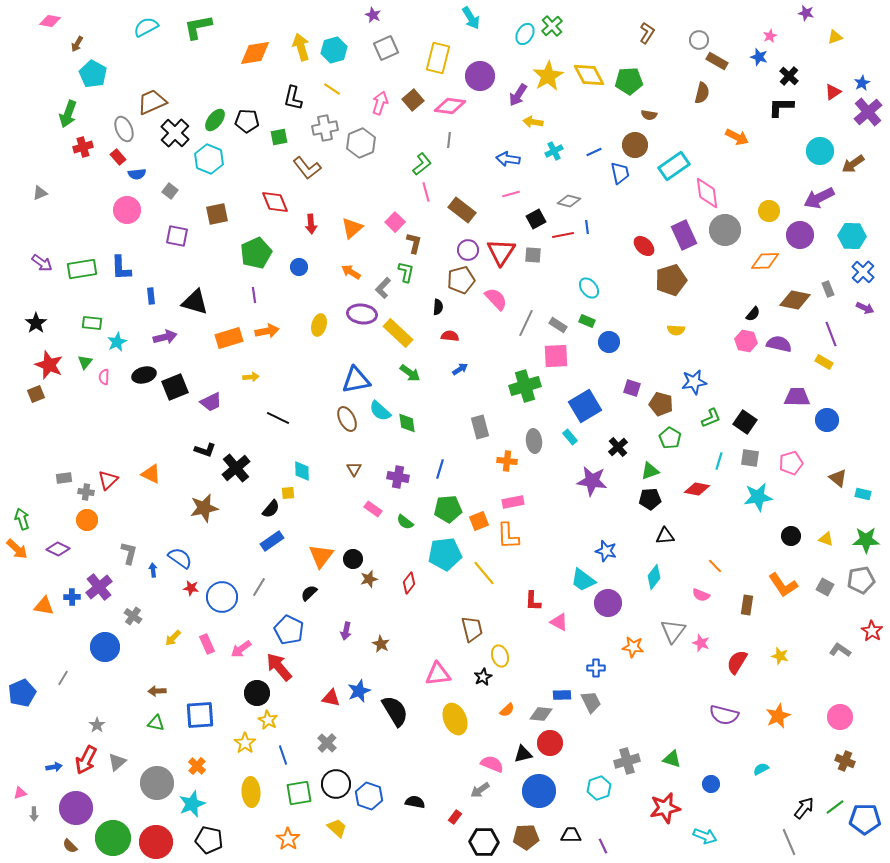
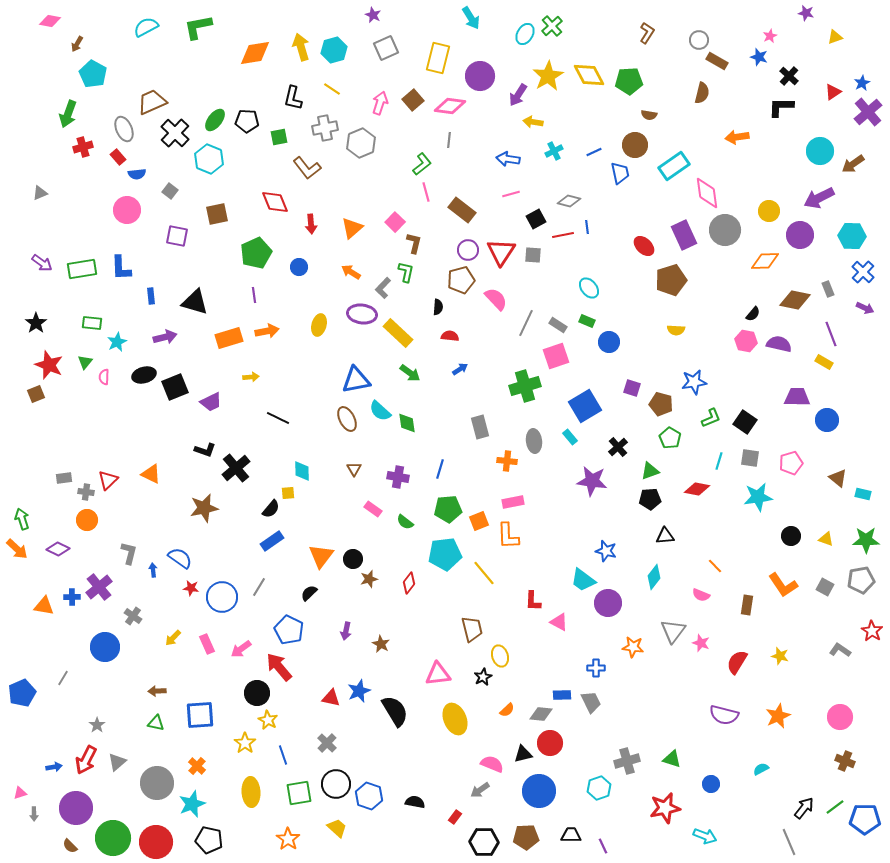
orange arrow at (737, 137): rotated 145 degrees clockwise
pink square at (556, 356): rotated 16 degrees counterclockwise
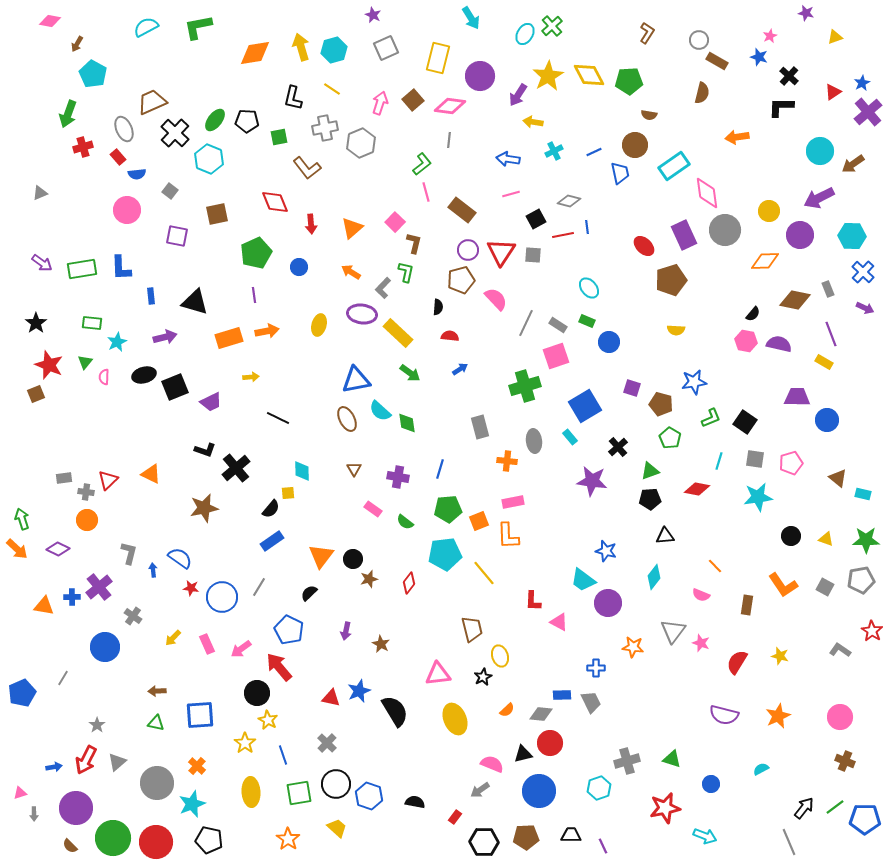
gray square at (750, 458): moved 5 px right, 1 px down
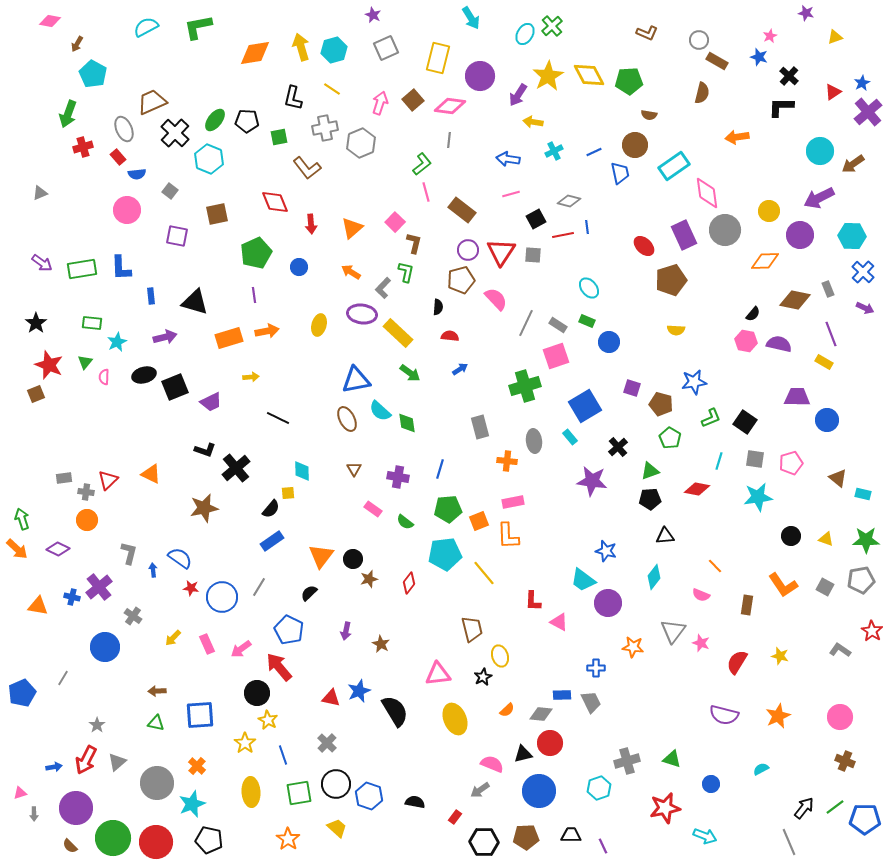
brown L-shape at (647, 33): rotated 80 degrees clockwise
blue cross at (72, 597): rotated 14 degrees clockwise
orange triangle at (44, 606): moved 6 px left
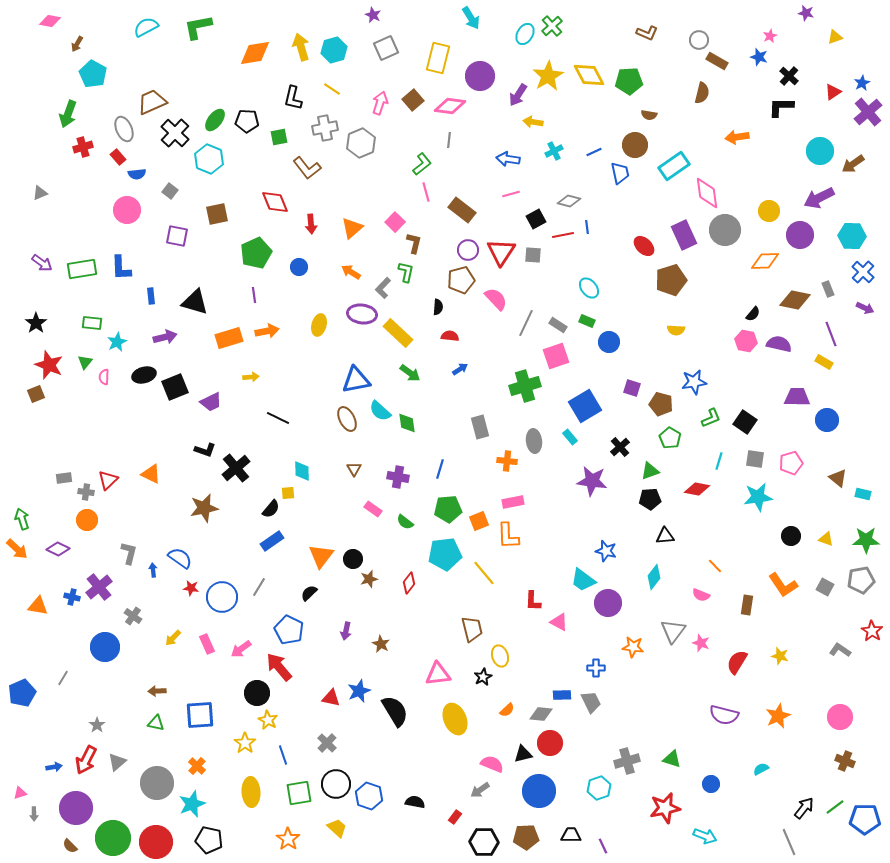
black cross at (618, 447): moved 2 px right
